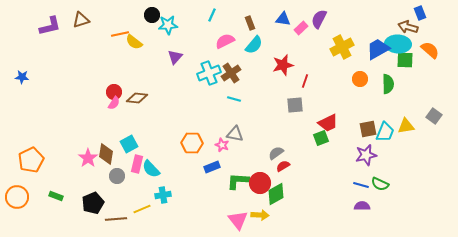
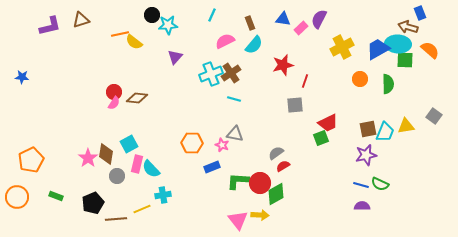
cyan cross at (209, 73): moved 2 px right, 1 px down
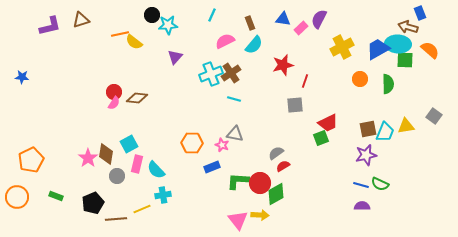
cyan semicircle at (151, 169): moved 5 px right, 1 px down
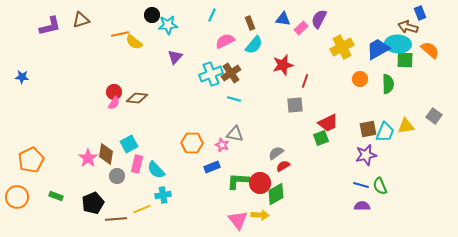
green semicircle at (380, 184): moved 2 px down; rotated 42 degrees clockwise
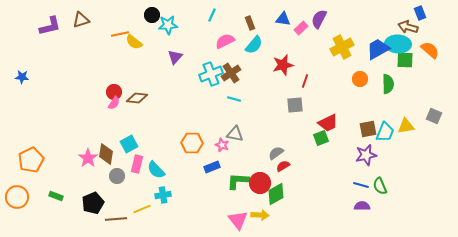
gray square at (434, 116): rotated 14 degrees counterclockwise
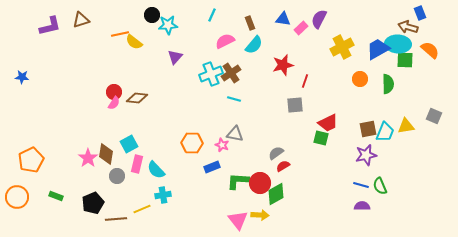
green square at (321, 138): rotated 35 degrees clockwise
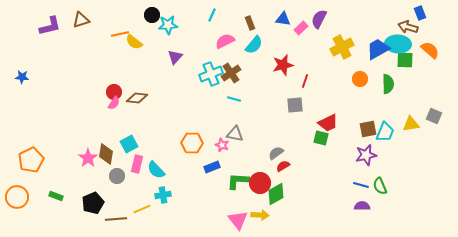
yellow triangle at (406, 126): moved 5 px right, 2 px up
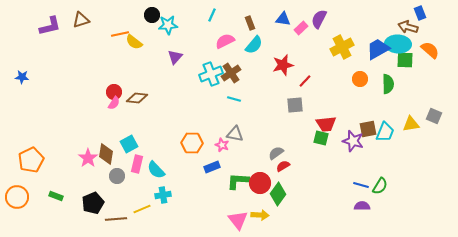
red line at (305, 81): rotated 24 degrees clockwise
red trapezoid at (328, 123): moved 2 px left, 1 px down; rotated 20 degrees clockwise
purple star at (366, 155): moved 13 px left, 14 px up; rotated 30 degrees clockwise
green semicircle at (380, 186): rotated 126 degrees counterclockwise
green diamond at (276, 194): moved 2 px right; rotated 25 degrees counterclockwise
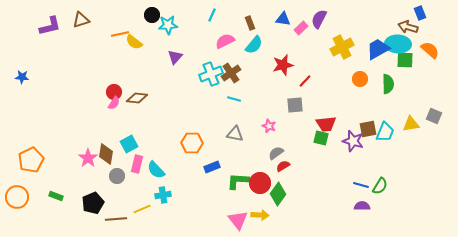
pink star at (222, 145): moved 47 px right, 19 px up
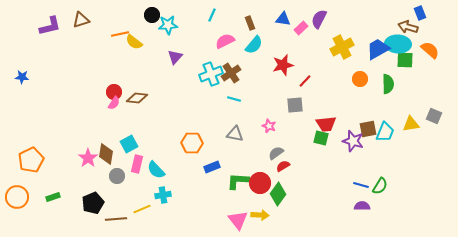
green rectangle at (56, 196): moved 3 px left, 1 px down; rotated 40 degrees counterclockwise
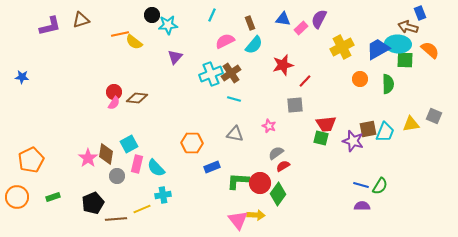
cyan semicircle at (156, 170): moved 2 px up
yellow arrow at (260, 215): moved 4 px left
